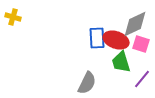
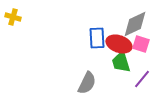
red ellipse: moved 3 px right, 4 px down
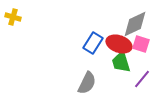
blue rectangle: moved 4 px left, 5 px down; rotated 35 degrees clockwise
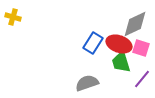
pink square: moved 4 px down
gray semicircle: rotated 135 degrees counterclockwise
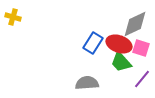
green trapezoid: rotated 25 degrees counterclockwise
gray semicircle: rotated 15 degrees clockwise
